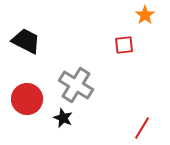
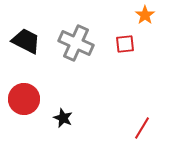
red square: moved 1 px right, 1 px up
gray cross: moved 42 px up; rotated 8 degrees counterclockwise
red circle: moved 3 px left
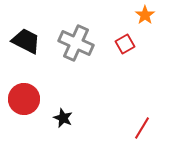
red square: rotated 24 degrees counterclockwise
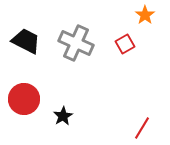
black star: moved 2 px up; rotated 18 degrees clockwise
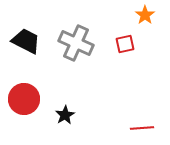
red square: rotated 18 degrees clockwise
black star: moved 2 px right, 1 px up
red line: rotated 55 degrees clockwise
